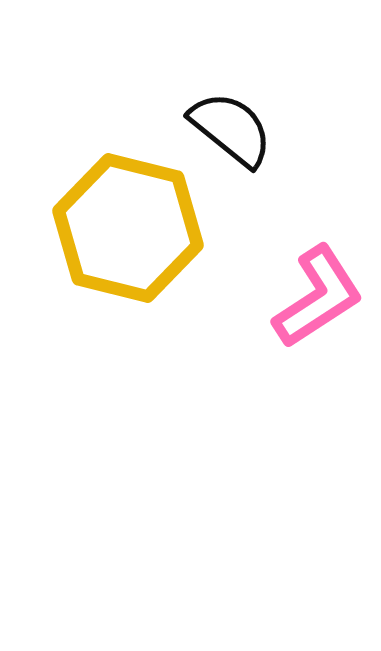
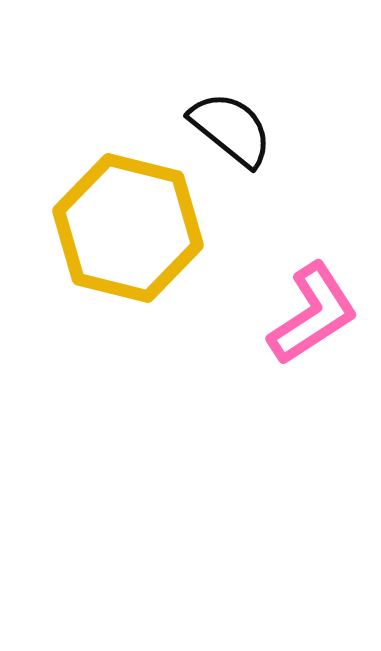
pink L-shape: moved 5 px left, 17 px down
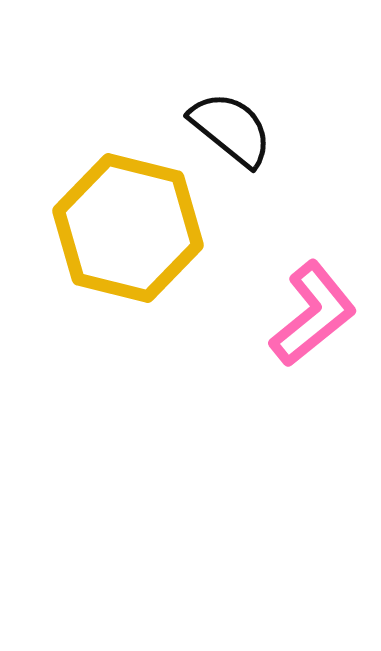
pink L-shape: rotated 6 degrees counterclockwise
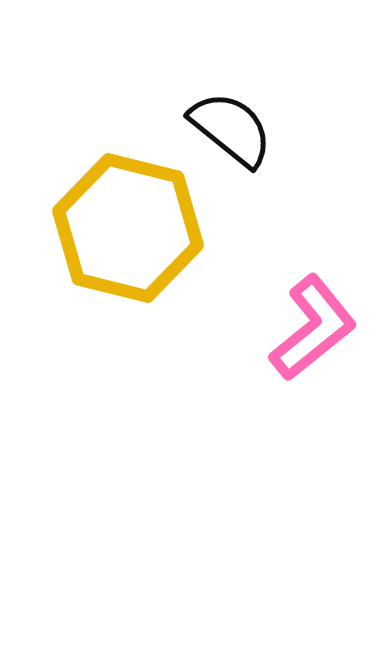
pink L-shape: moved 14 px down
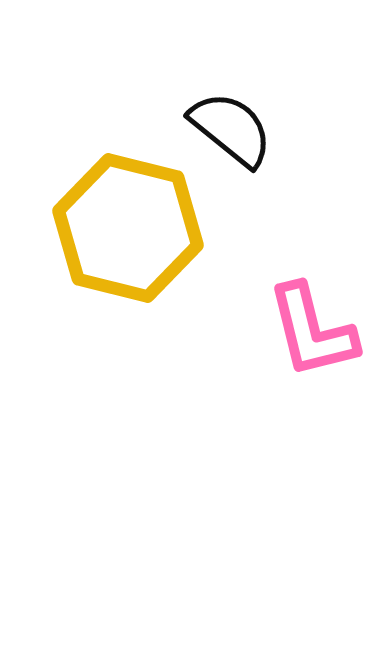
pink L-shape: moved 1 px left, 3 px down; rotated 115 degrees clockwise
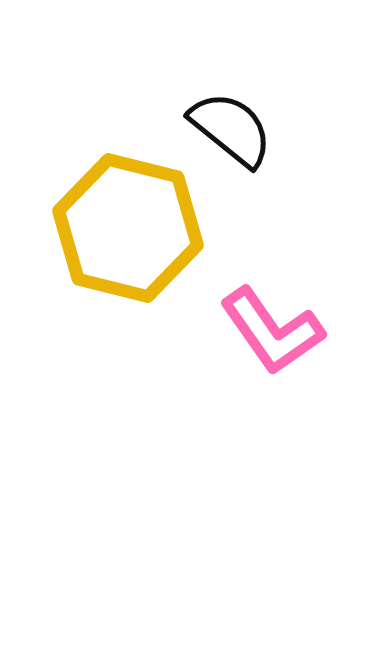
pink L-shape: moved 40 px left; rotated 21 degrees counterclockwise
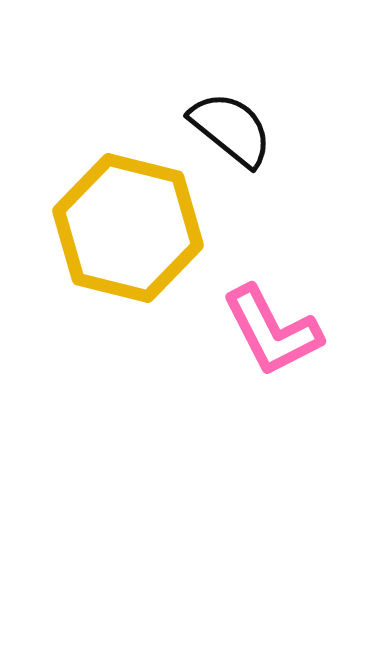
pink L-shape: rotated 8 degrees clockwise
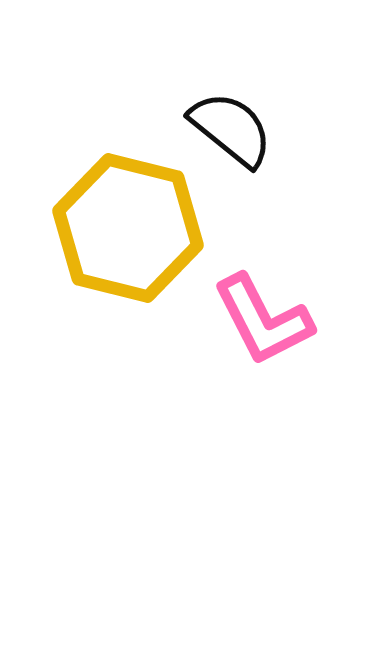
pink L-shape: moved 9 px left, 11 px up
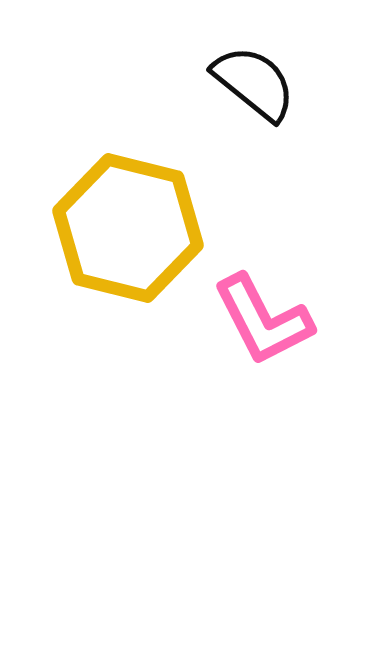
black semicircle: moved 23 px right, 46 px up
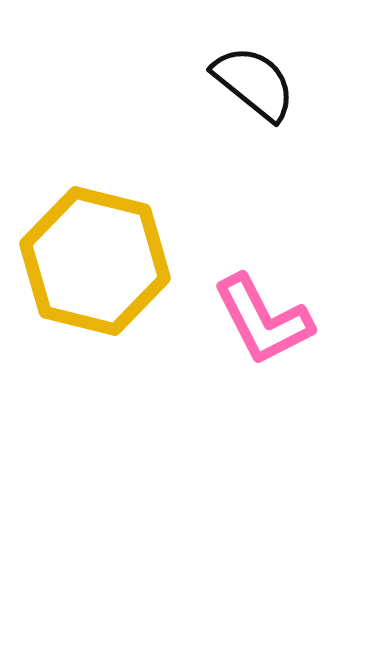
yellow hexagon: moved 33 px left, 33 px down
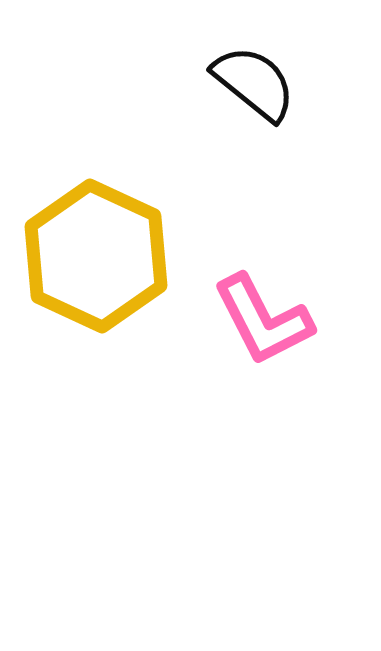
yellow hexagon: moved 1 px right, 5 px up; rotated 11 degrees clockwise
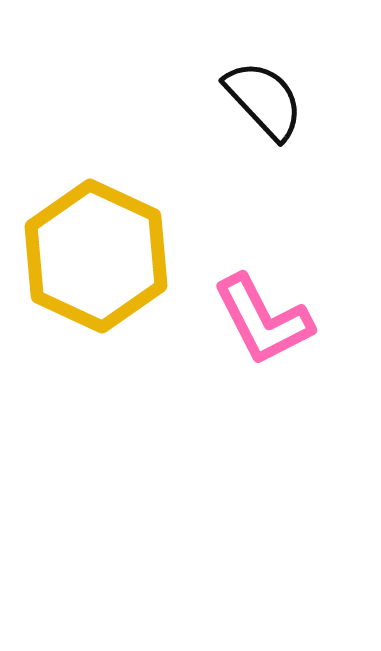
black semicircle: moved 10 px right, 17 px down; rotated 8 degrees clockwise
